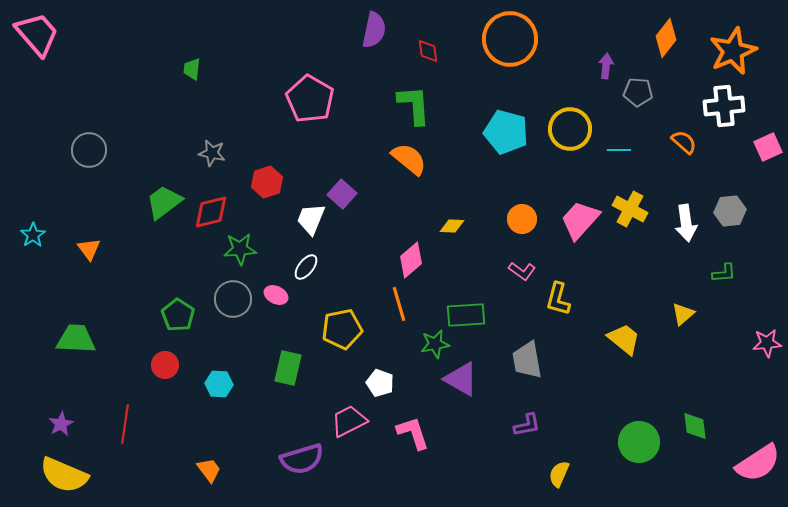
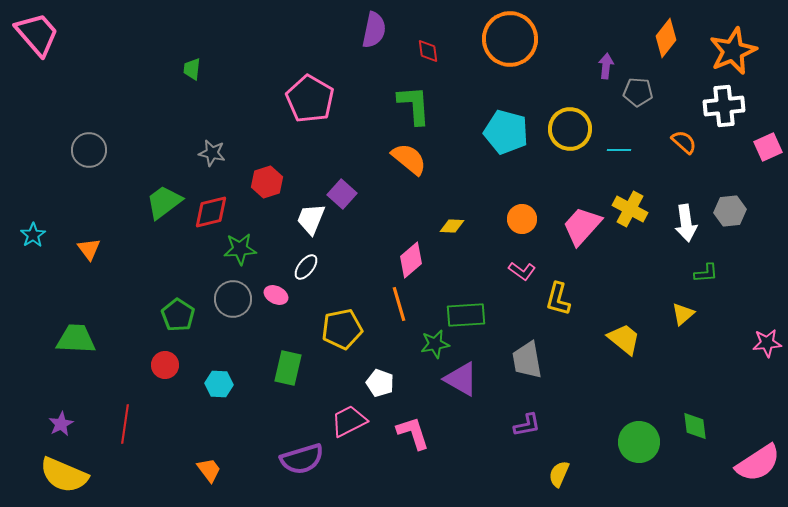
pink trapezoid at (580, 220): moved 2 px right, 6 px down
green L-shape at (724, 273): moved 18 px left
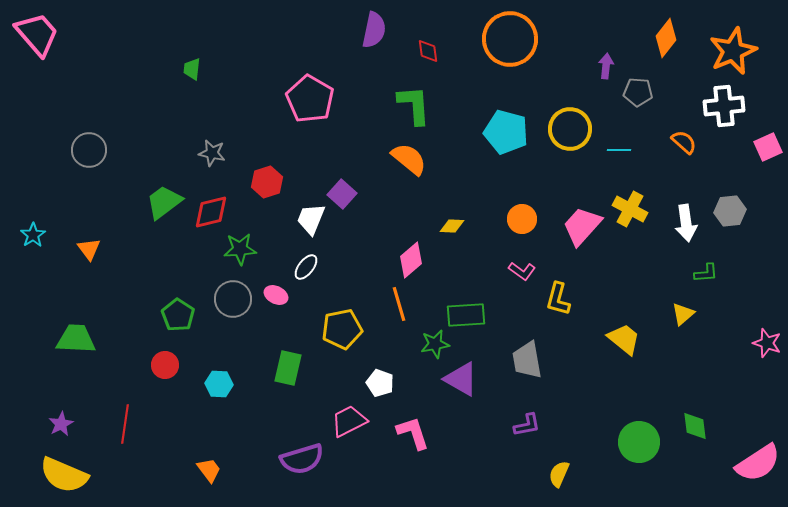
pink star at (767, 343): rotated 24 degrees clockwise
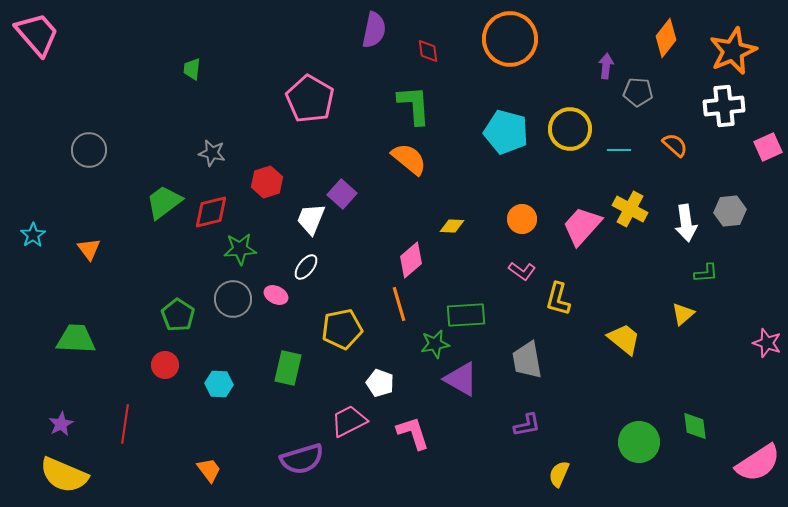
orange semicircle at (684, 142): moved 9 px left, 3 px down
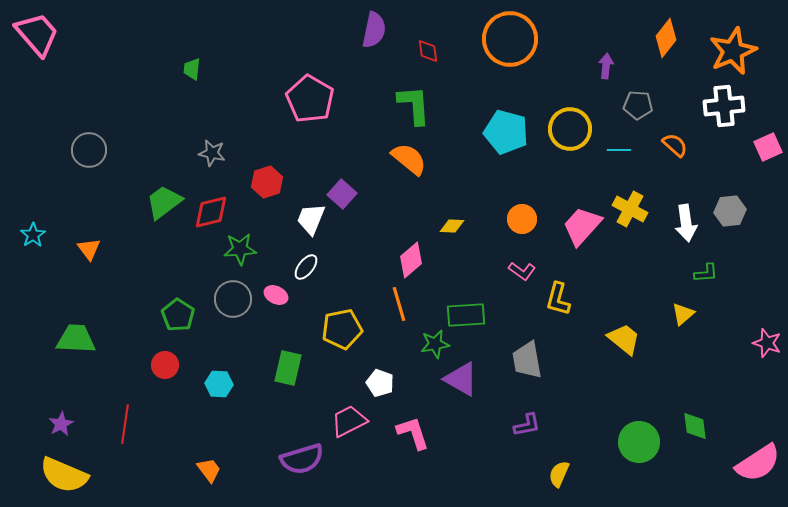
gray pentagon at (638, 92): moved 13 px down
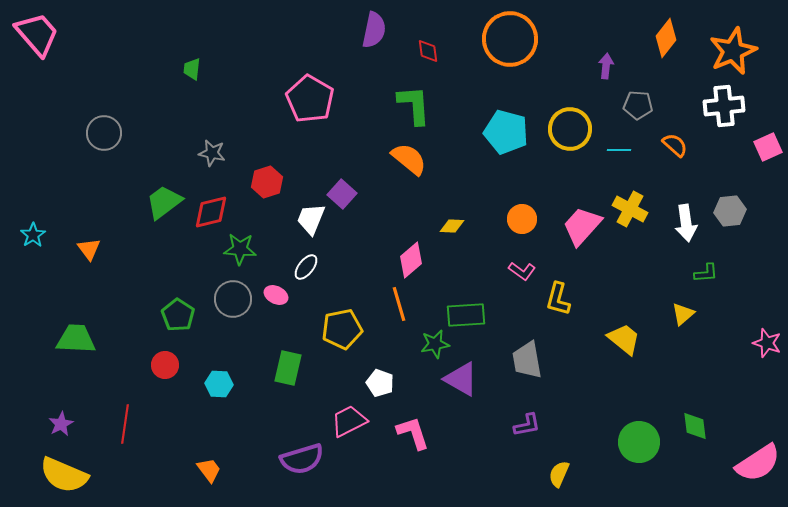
gray circle at (89, 150): moved 15 px right, 17 px up
green star at (240, 249): rotated 8 degrees clockwise
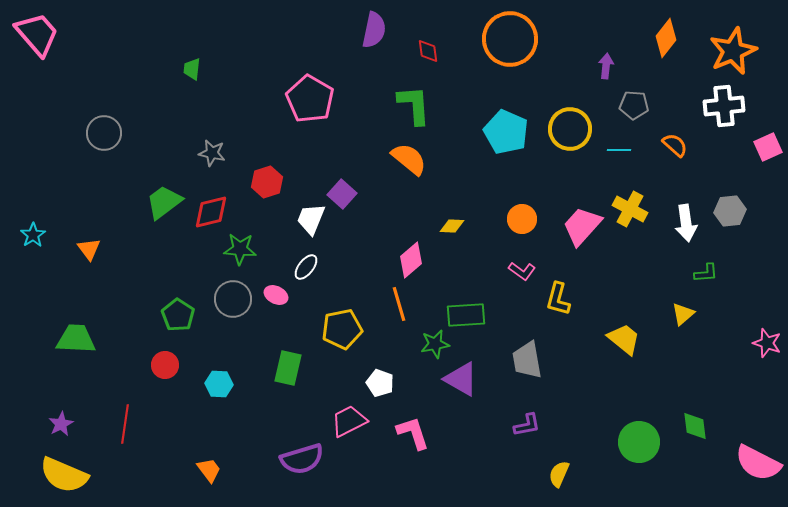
gray pentagon at (638, 105): moved 4 px left
cyan pentagon at (506, 132): rotated 9 degrees clockwise
pink semicircle at (758, 463): rotated 60 degrees clockwise
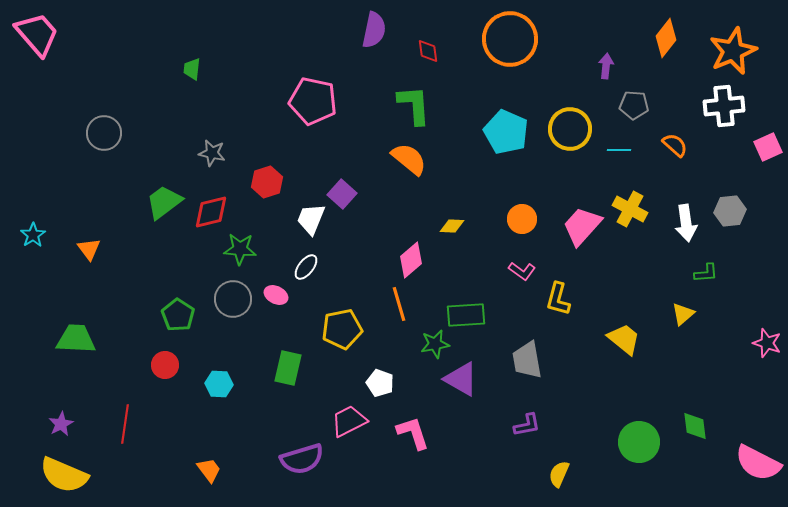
pink pentagon at (310, 99): moved 3 px right, 2 px down; rotated 18 degrees counterclockwise
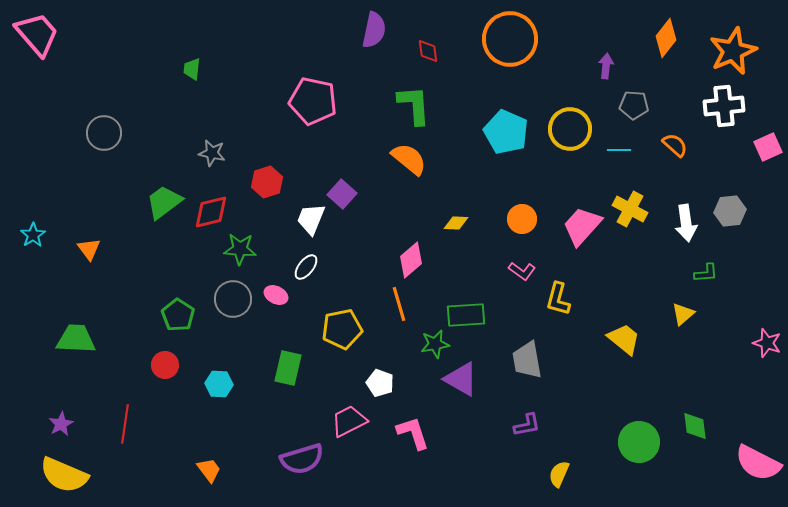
yellow diamond at (452, 226): moved 4 px right, 3 px up
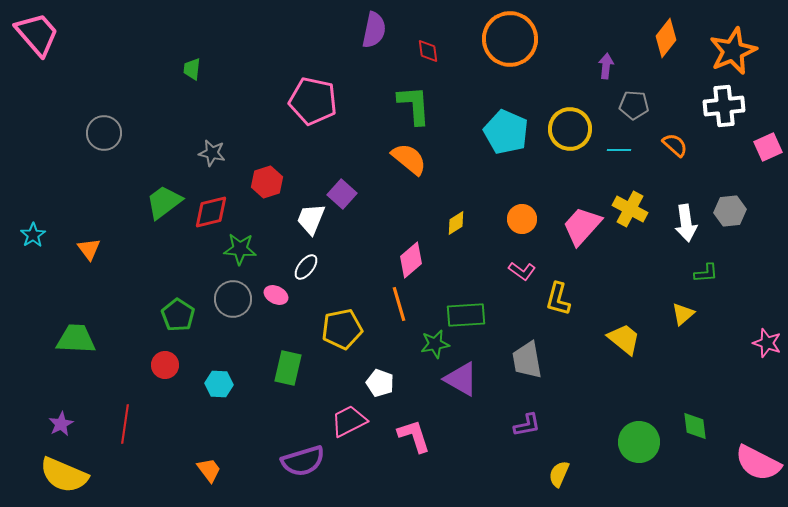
yellow diamond at (456, 223): rotated 35 degrees counterclockwise
pink L-shape at (413, 433): moved 1 px right, 3 px down
purple semicircle at (302, 459): moved 1 px right, 2 px down
